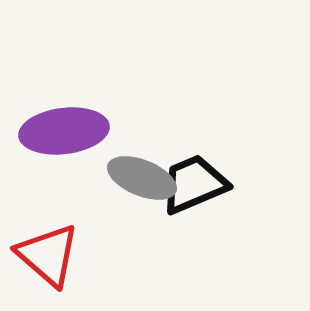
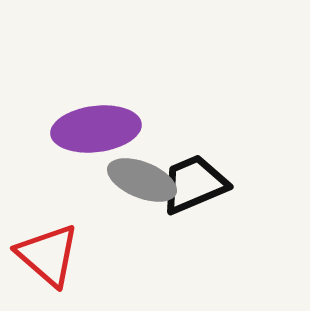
purple ellipse: moved 32 px right, 2 px up
gray ellipse: moved 2 px down
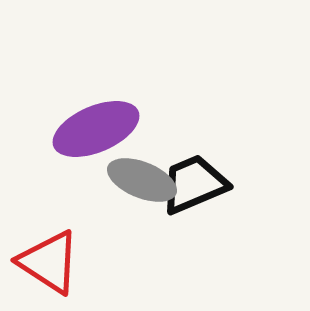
purple ellipse: rotated 16 degrees counterclockwise
red triangle: moved 1 px right, 7 px down; rotated 8 degrees counterclockwise
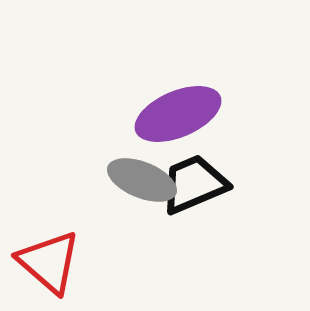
purple ellipse: moved 82 px right, 15 px up
red triangle: rotated 8 degrees clockwise
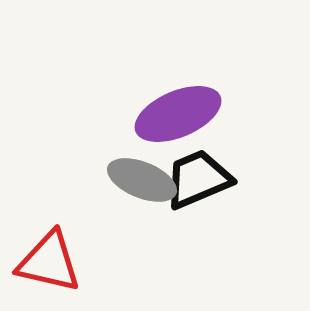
black trapezoid: moved 4 px right, 5 px up
red triangle: rotated 28 degrees counterclockwise
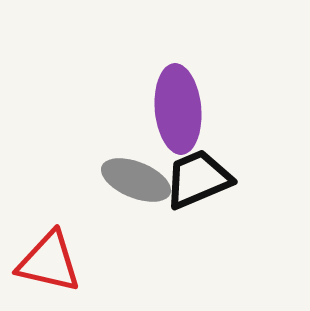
purple ellipse: moved 5 px up; rotated 72 degrees counterclockwise
gray ellipse: moved 6 px left
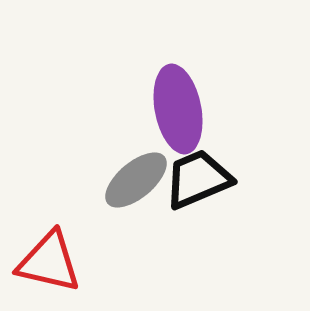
purple ellipse: rotated 6 degrees counterclockwise
gray ellipse: rotated 62 degrees counterclockwise
